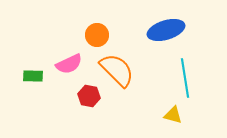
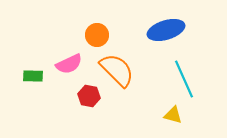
cyan line: moved 1 px left, 1 px down; rotated 15 degrees counterclockwise
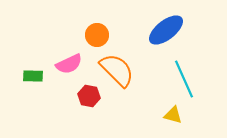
blue ellipse: rotated 21 degrees counterclockwise
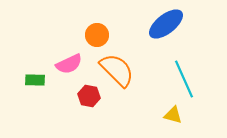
blue ellipse: moved 6 px up
green rectangle: moved 2 px right, 4 px down
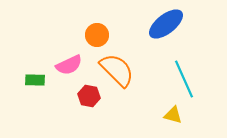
pink semicircle: moved 1 px down
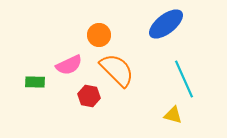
orange circle: moved 2 px right
green rectangle: moved 2 px down
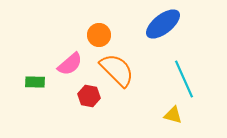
blue ellipse: moved 3 px left
pink semicircle: moved 1 px right, 1 px up; rotated 16 degrees counterclockwise
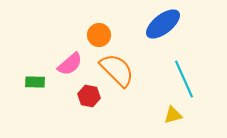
yellow triangle: rotated 30 degrees counterclockwise
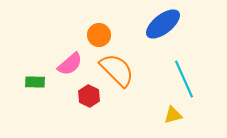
red hexagon: rotated 15 degrees clockwise
